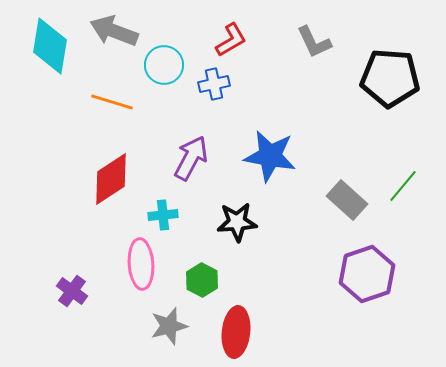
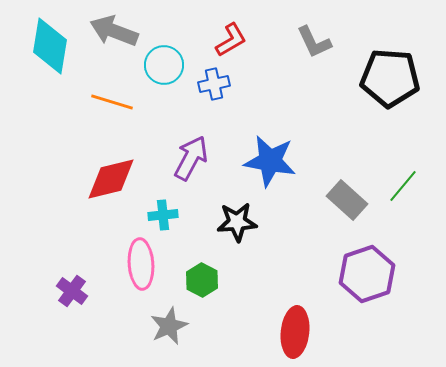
blue star: moved 5 px down
red diamond: rotated 20 degrees clockwise
gray star: rotated 9 degrees counterclockwise
red ellipse: moved 59 px right
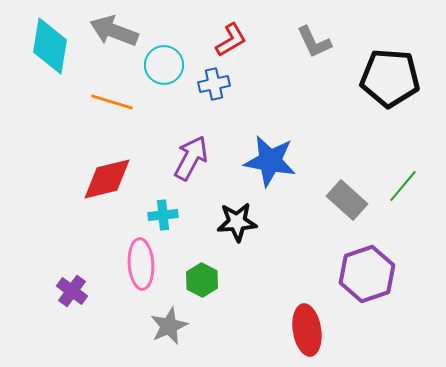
red diamond: moved 4 px left
red ellipse: moved 12 px right, 2 px up; rotated 15 degrees counterclockwise
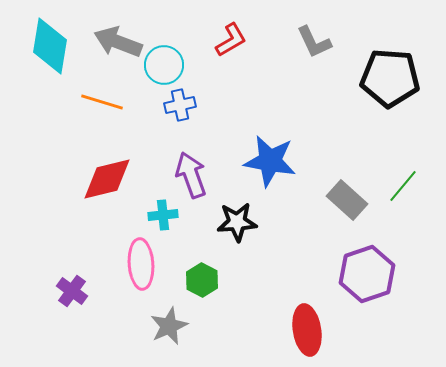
gray arrow: moved 4 px right, 11 px down
blue cross: moved 34 px left, 21 px down
orange line: moved 10 px left
purple arrow: moved 17 px down; rotated 48 degrees counterclockwise
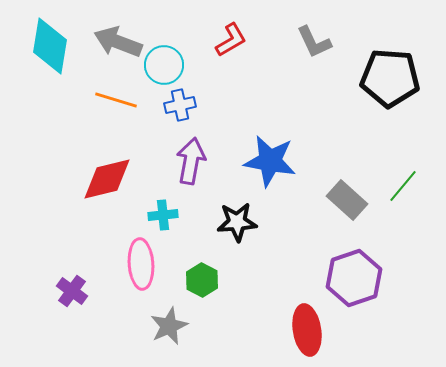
orange line: moved 14 px right, 2 px up
purple arrow: moved 14 px up; rotated 30 degrees clockwise
purple hexagon: moved 13 px left, 4 px down
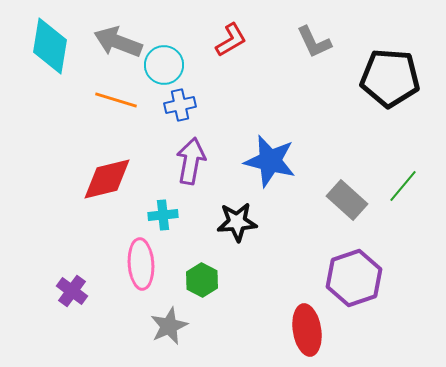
blue star: rotated 4 degrees clockwise
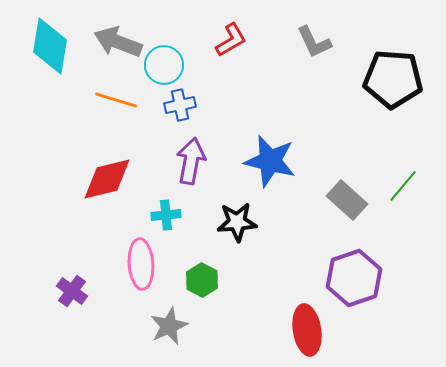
black pentagon: moved 3 px right, 1 px down
cyan cross: moved 3 px right
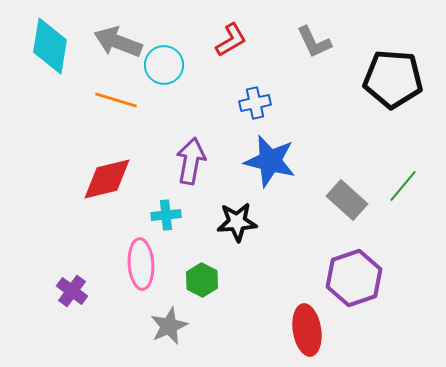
blue cross: moved 75 px right, 2 px up
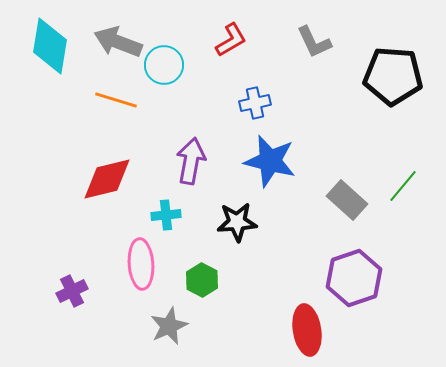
black pentagon: moved 3 px up
purple cross: rotated 28 degrees clockwise
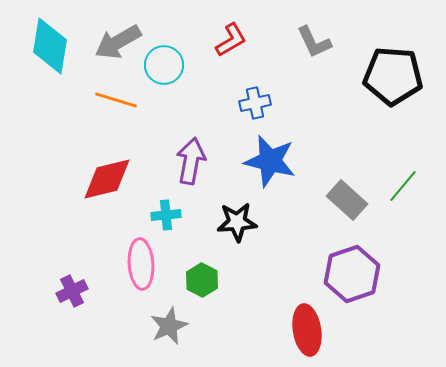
gray arrow: rotated 51 degrees counterclockwise
purple hexagon: moved 2 px left, 4 px up
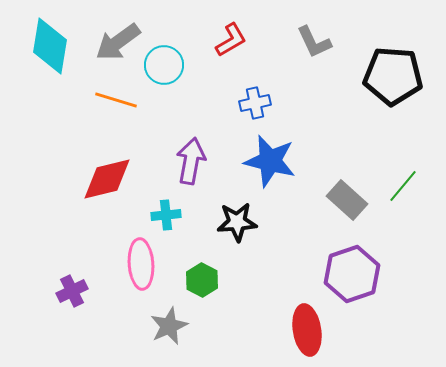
gray arrow: rotated 6 degrees counterclockwise
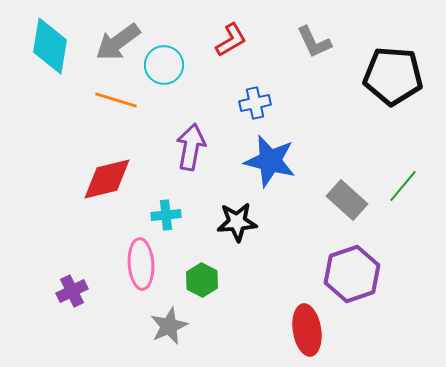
purple arrow: moved 14 px up
